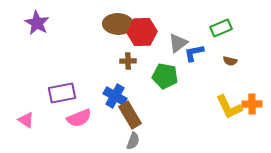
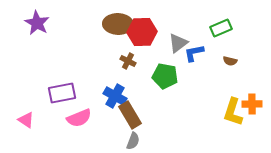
brown cross: rotated 28 degrees clockwise
yellow L-shape: moved 4 px right, 5 px down; rotated 44 degrees clockwise
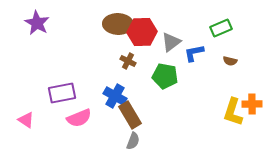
gray triangle: moved 7 px left, 1 px up
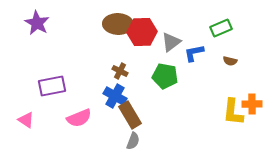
brown cross: moved 8 px left, 10 px down
purple rectangle: moved 10 px left, 7 px up
yellow L-shape: rotated 12 degrees counterclockwise
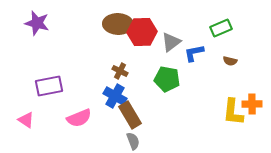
purple star: rotated 15 degrees counterclockwise
green pentagon: moved 2 px right, 3 px down
purple rectangle: moved 3 px left
gray semicircle: rotated 42 degrees counterclockwise
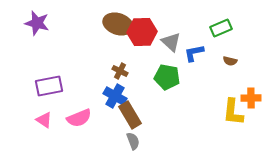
brown ellipse: rotated 16 degrees clockwise
gray triangle: rotated 40 degrees counterclockwise
green pentagon: moved 2 px up
orange cross: moved 1 px left, 6 px up
pink triangle: moved 18 px right
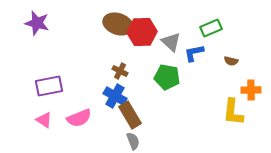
green rectangle: moved 10 px left
brown semicircle: moved 1 px right
orange cross: moved 8 px up
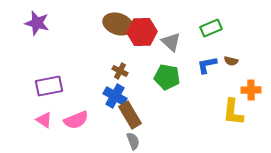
blue L-shape: moved 13 px right, 12 px down
pink semicircle: moved 3 px left, 2 px down
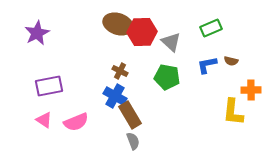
purple star: moved 10 px down; rotated 30 degrees clockwise
pink semicircle: moved 2 px down
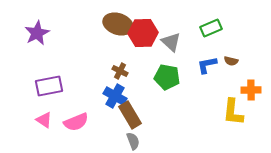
red hexagon: moved 1 px right, 1 px down
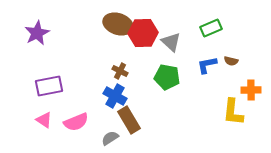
brown rectangle: moved 1 px left, 5 px down
gray semicircle: moved 23 px left, 3 px up; rotated 102 degrees counterclockwise
